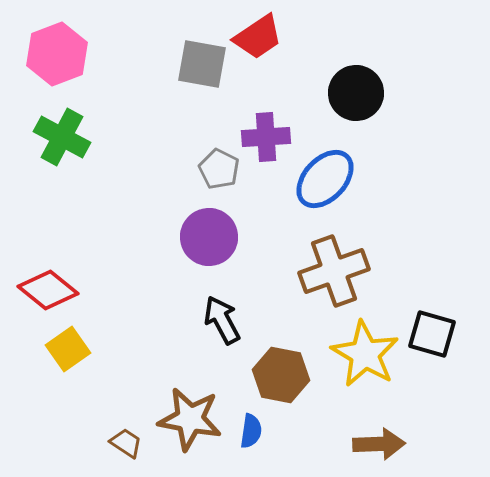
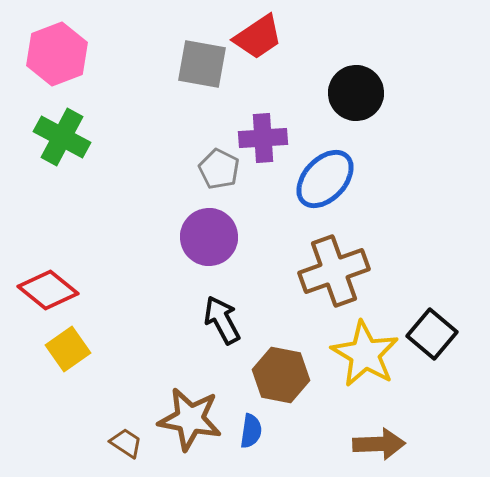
purple cross: moved 3 px left, 1 px down
black square: rotated 24 degrees clockwise
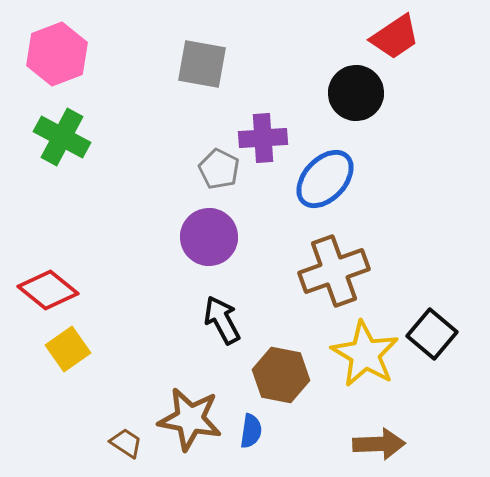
red trapezoid: moved 137 px right
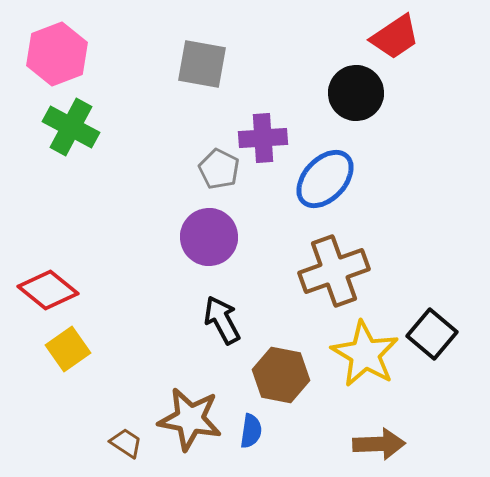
green cross: moved 9 px right, 10 px up
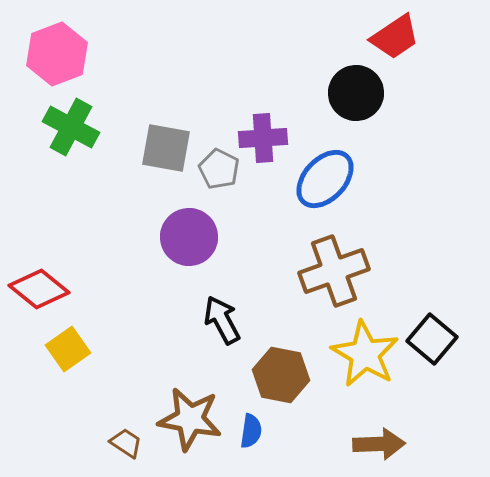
gray square: moved 36 px left, 84 px down
purple circle: moved 20 px left
red diamond: moved 9 px left, 1 px up
black square: moved 5 px down
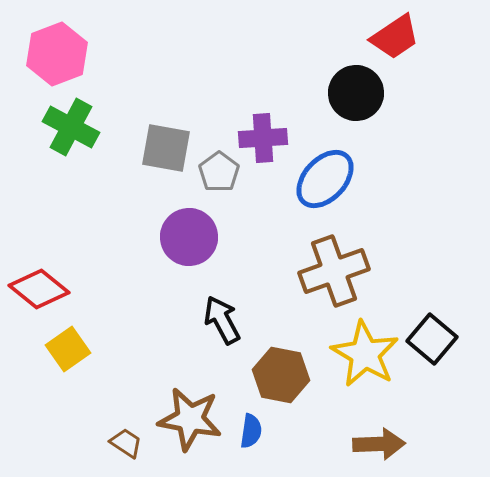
gray pentagon: moved 3 px down; rotated 9 degrees clockwise
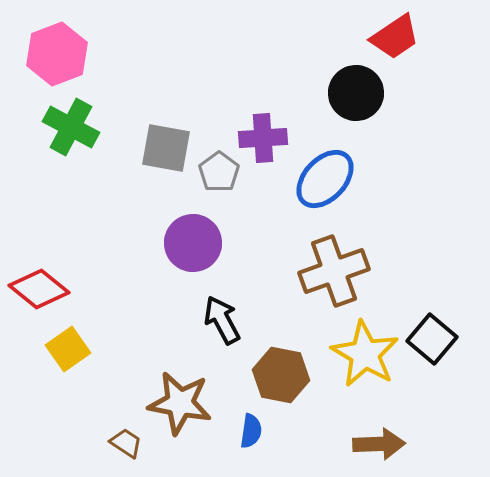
purple circle: moved 4 px right, 6 px down
brown star: moved 10 px left, 16 px up
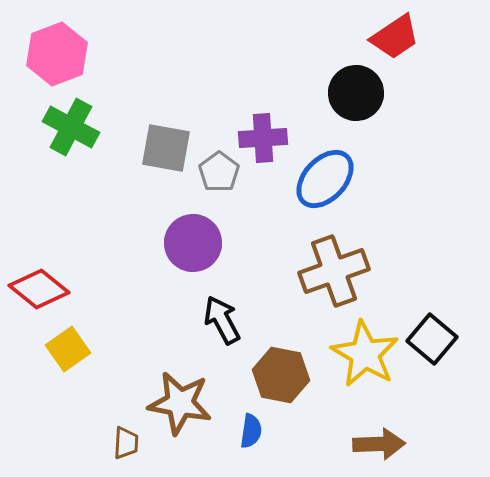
brown trapezoid: rotated 60 degrees clockwise
